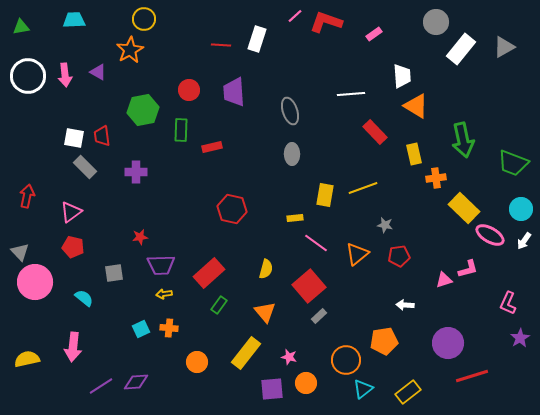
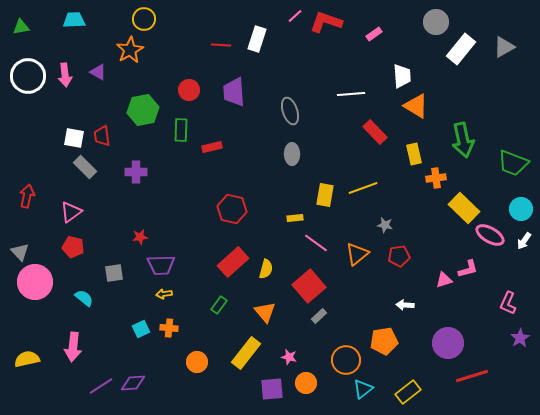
red rectangle at (209, 273): moved 24 px right, 11 px up
purple diamond at (136, 382): moved 3 px left, 1 px down
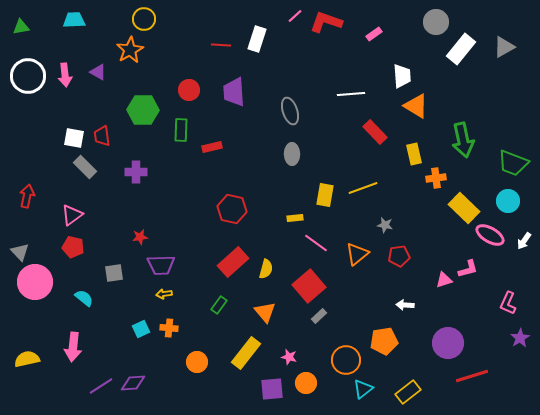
green hexagon at (143, 110): rotated 12 degrees clockwise
cyan circle at (521, 209): moved 13 px left, 8 px up
pink triangle at (71, 212): moved 1 px right, 3 px down
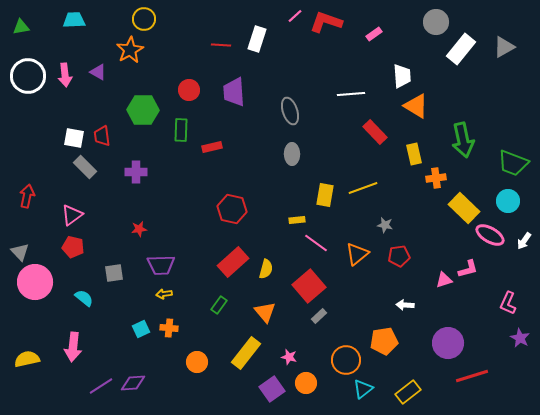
yellow rectangle at (295, 218): moved 2 px right, 2 px down
red star at (140, 237): moved 1 px left, 8 px up
purple star at (520, 338): rotated 12 degrees counterclockwise
purple square at (272, 389): rotated 30 degrees counterclockwise
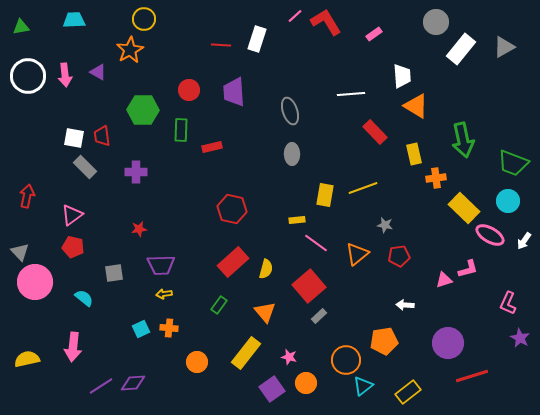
red L-shape at (326, 22): rotated 40 degrees clockwise
cyan triangle at (363, 389): moved 3 px up
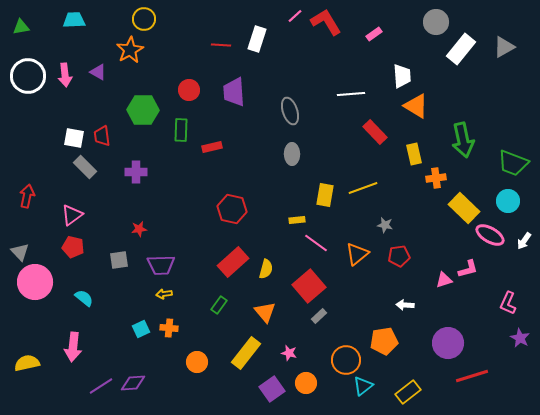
gray square at (114, 273): moved 5 px right, 13 px up
pink star at (289, 357): moved 4 px up
yellow semicircle at (27, 359): moved 4 px down
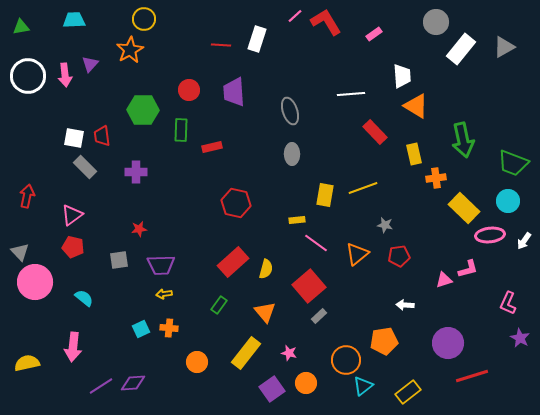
purple triangle at (98, 72): moved 8 px left, 8 px up; rotated 42 degrees clockwise
red hexagon at (232, 209): moved 4 px right, 6 px up
pink ellipse at (490, 235): rotated 36 degrees counterclockwise
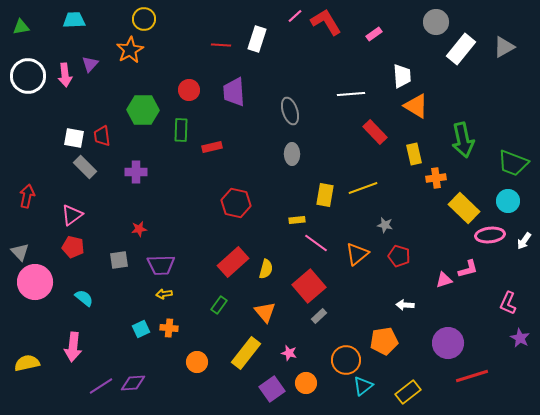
red pentagon at (399, 256): rotated 25 degrees clockwise
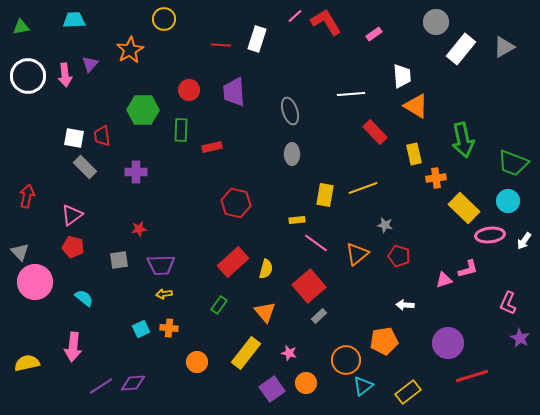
yellow circle at (144, 19): moved 20 px right
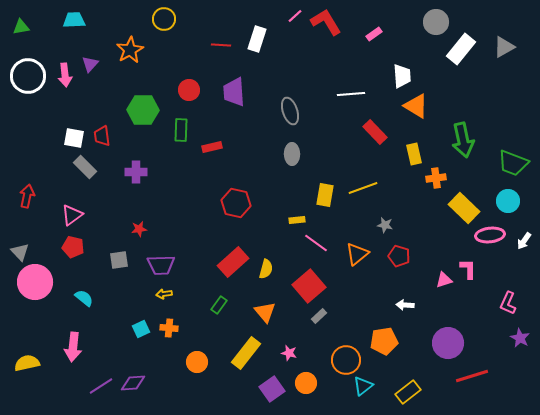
pink L-shape at (468, 269): rotated 75 degrees counterclockwise
